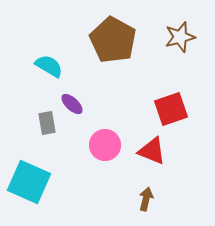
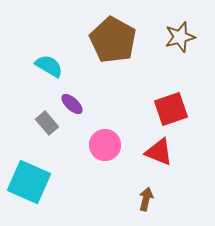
gray rectangle: rotated 30 degrees counterclockwise
red triangle: moved 7 px right, 1 px down
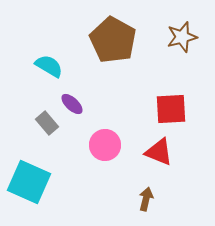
brown star: moved 2 px right
red square: rotated 16 degrees clockwise
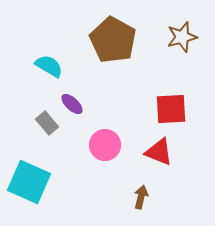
brown arrow: moved 5 px left, 2 px up
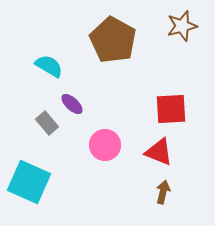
brown star: moved 11 px up
brown arrow: moved 22 px right, 5 px up
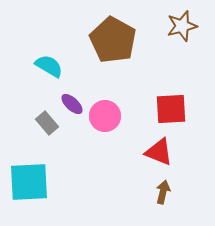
pink circle: moved 29 px up
cyan square: rotated 27 degrees counterclockwise
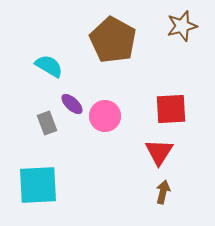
gray rectangle: rotated 20 degrees clockwise
red triangle: rotated 40 degrees clockwise
cyan square: moved 9 px right, 3 px down
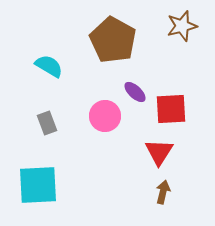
purple ellipse: moved 63 px right, 12 px up
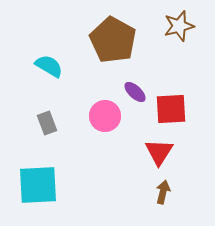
brown star: moved 3 px left
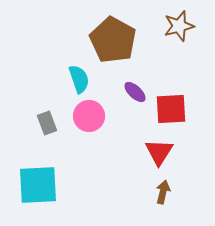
cyan semicircle: moved 30 px right, 13 px down; rotated 40 degrees clockwise
pink circle: moved 16 px left
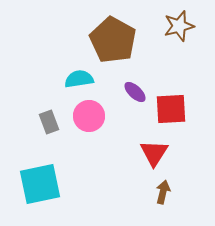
cyan semicircle: rotated 80 degrees counterclockwise
gray rectangle: moved 2 px right, 1 px up
red triangle: moved 5 px left, 1 px down
cyan square: moved 2 px right, 1 px up; rotated 9 degrees counterclockwise
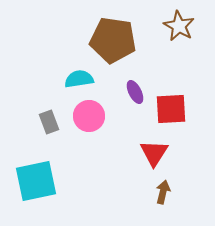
brown star: rotated 28 degrees counterclockwise
brown pentagon: rotated 21 degrees counterclockwise
purple ellipse: rotated 20 degrees clockwise
cyan square: moved 4 px left, 3 px up
